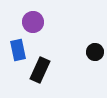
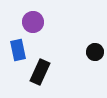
black rectangle: moved 2 px down
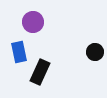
blue rectangle: moved 1 px right, 2 px down
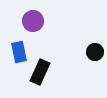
purple circle: moved 1 px up
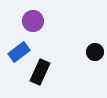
blue rectangle: rotated 65 degrees clockwise
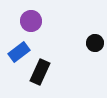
purple circle: moved 2 px left
black circle: moved 9 px up
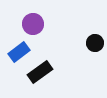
purple circle: moved 2 px right, 3 px down
black rectangle: rotated 30 degrees clockwise
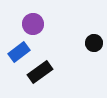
black circle: moved 1 px left
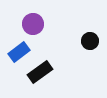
black circle: moved 4 px left, 2 px up
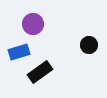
black circle: moved 1 px left, 4 px down
blue rectangle: rotated 20 degrees clockwise
